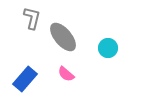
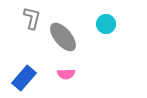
cyan circle: moved 2 px left, 24 px up
pink semicircle: rotated 42 degrees counterclockwise
blue rectangle: moved 1 px left, 1 px up
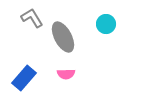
gray L-shape: rotated 45 degrees counterclockwise
gray ellipse: rotated 12 degrees clockwise
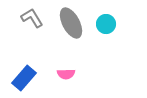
gray ellipse: moved 8 px right, 14 px up
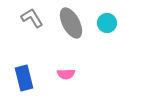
cyan circle: moved 1 px right, 1 px up
blue rectangle: rotated 55 degrees counterclockwise
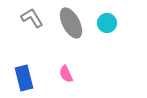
pink semicircle: rotated 66 degrees clockwise
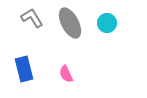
gray ellipse: moved 1 px left
blue rectangle: moved 9 px up
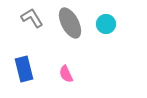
cyan circle: moved 1 px left, 1 px down
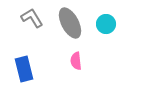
pink semicircle: moved 10 px right, 13 px up; rotated 18 degrees clockwise
